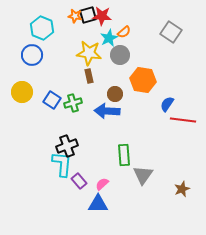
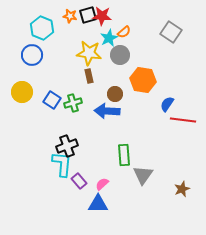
orange star: moved 5 px left
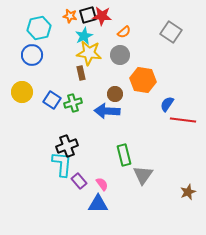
cyan hexagon: moved 3 px left; rotated 25 degrees clockwise
cyan star: moved 25 px left, 2 px up
brown rectangle: moved 8 px left, 3 px up
green rectangle: rotated 10 degrees counterclockwise
pink semicircle: rotated 96 degrees clockwise
brown star: moved 6 px right, 3 px down
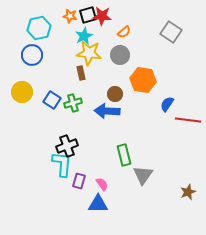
red line: moved 5 px right
purple rectangle: rotated 56 degrees clockwise
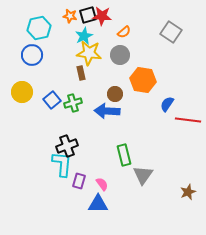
blue square: rotated 18 degrees clockwise
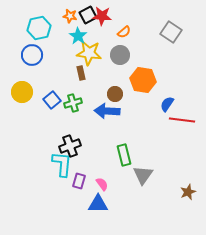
black square: rotated 12 degrees counterclockwise
cyan star: moved 6 px left; rotated 12 degrees counterclockwise
red line: moved 6 px left
black cross: moved 3 px right
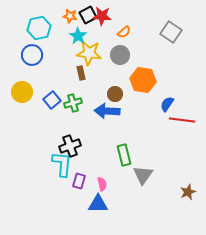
pink semicircle: rotated 24 degrees clockwise
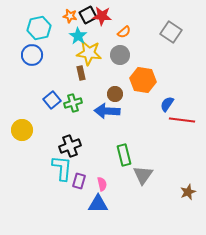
yellow circle: moved 38 px down
cyan L-shape: moved 4 px down
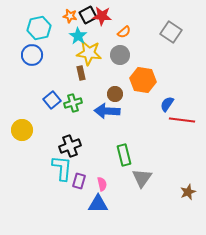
gray triangle: moved 1 px left, 3 px down
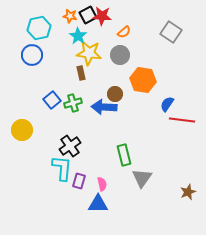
blue arrow: moved 3 px left, 4 px up
black cross: rotated 15 degrees counterclockwise
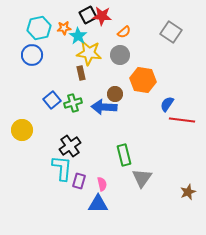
orange star: moved 6 px left, 12 px down; rotated 16 degrees counterclockwise
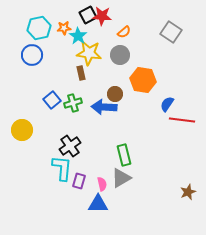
gray triangle: moved 21 px left; rotated 25 degrees clockwise
